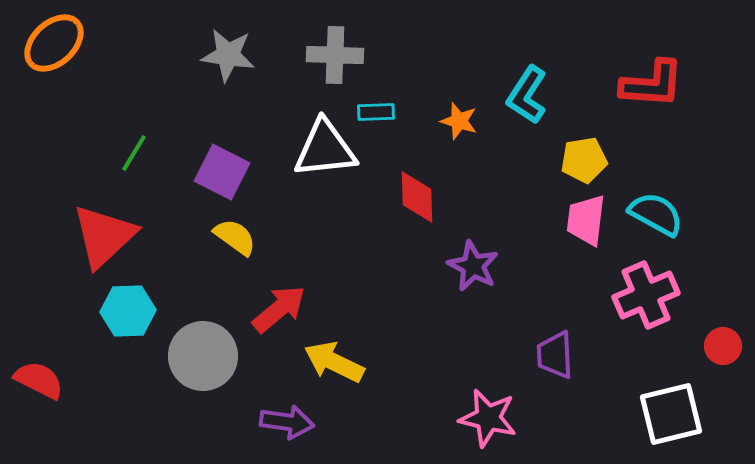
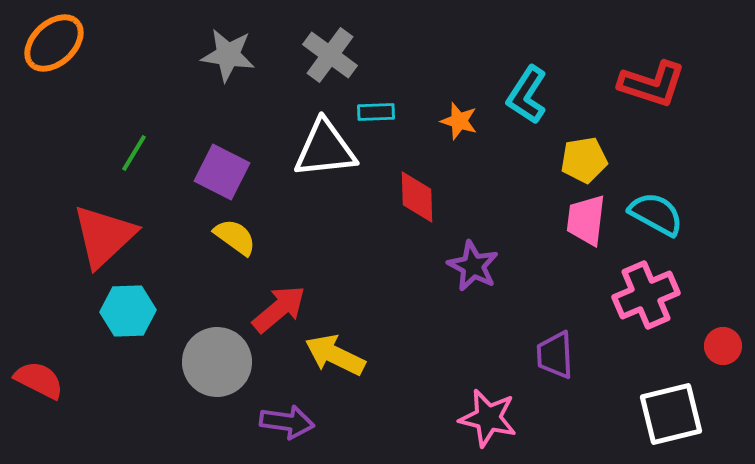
gray cross: moved 5 px left; rotated 34 degrees clockwise
red L-shape: rotated 14 degrees clockwise
gray circle: moved 14 px right, 6 px down
yellow arrow: moved 1 px right, 7 px up
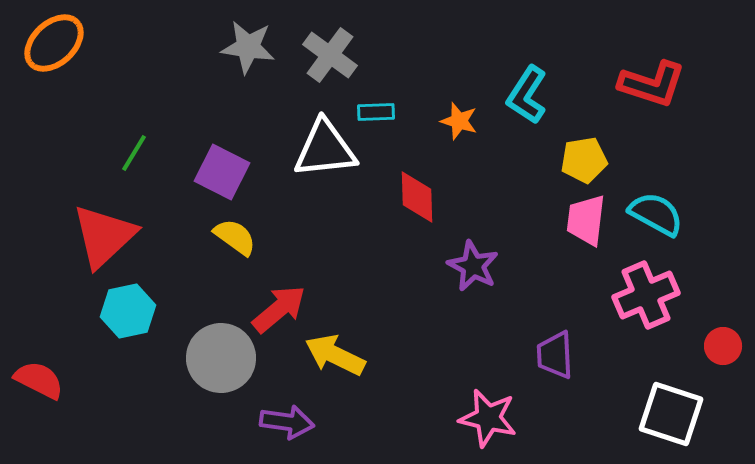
gray star: moved 20 px right, 8 px up
cyan hexagon: rotated 10 degrees counterclockwise
gray circle: moved 4 px right, 4 px up
white square: rotated 32 degrees clockwise
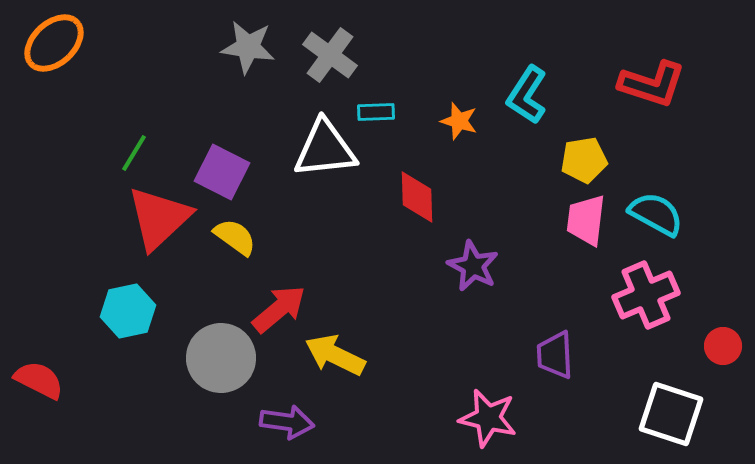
red triangle: moved 55 px right, 18 px up
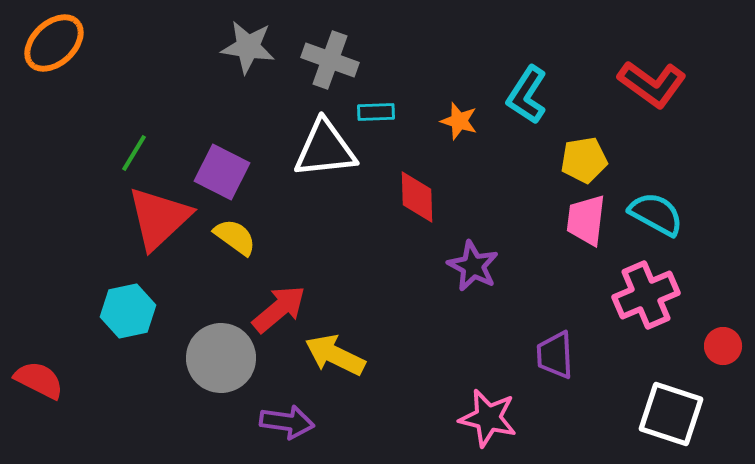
gray cross: moved 5 px down; rotated 16 degrees counterclockwise
red L-shape: rotated 18 degrees clockwise
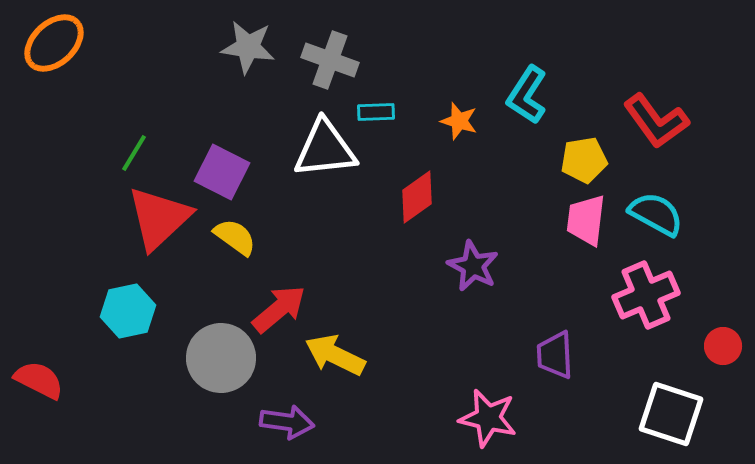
red L-shape: moved 4 px right, 37 px down; rotated 18 degrees clockwise
red diamond: rotated 56 degrees clockwise
